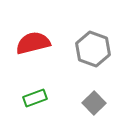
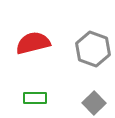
green rectangle: rotated 20 degrees clockwise
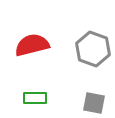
red semicircle: moved 1 px left, 2 px down
gray square: rotated 35 degrees counterclockwise
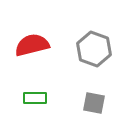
gray hexagon: moved 1 px right
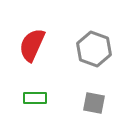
red semicircle: rotated 52 degrees counterclockwise
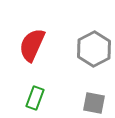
gray hexagon: rotated 12 degrees clockwise
green rectangle: rotated 70 degrees counterclockwise
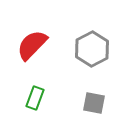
red semicircle: rotated 20 degrees clockwise
gray hexagon: moved 2 px left
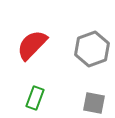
gray hexagon: rotated 8 degrees clockwise
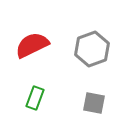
red semicircle: rotated 20 degrees clockwise
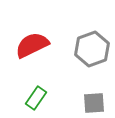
green rectangle: moved 1 px right; rotated 15 degrees clockwise
gray square: rotated 15 degrees counterclockwise
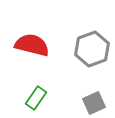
red semicircle: rotated 40 degrees clockwise
gray square: rotated 20 degrees counterclockwise
